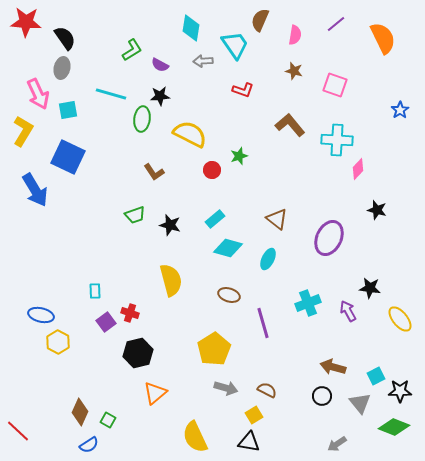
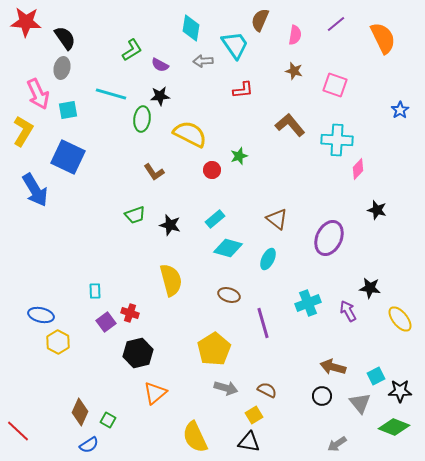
red L-shape at (243, 90): rotated 25 degrees counterclockwise
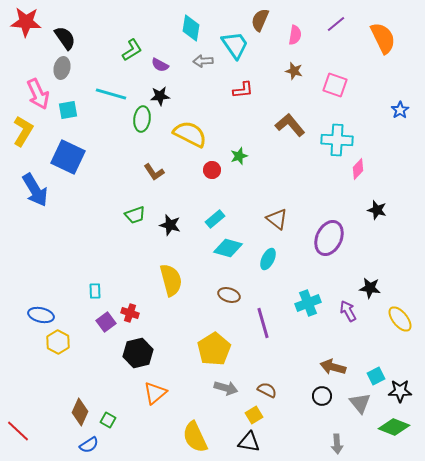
gray arrow at (337, 444): rotated 60 degrees counterclockwise
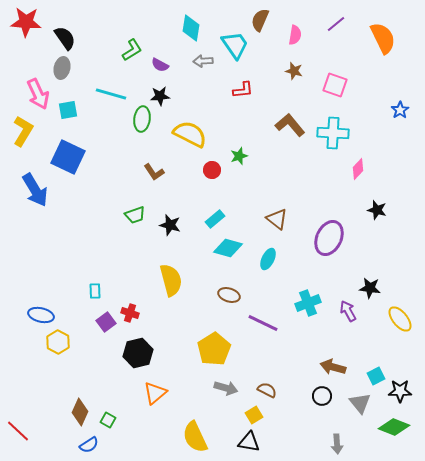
cyan cross at (337, 140): moved 4 px left, 7 px up
purple line at (263, 323): rotated 48 degrees counterclockwise
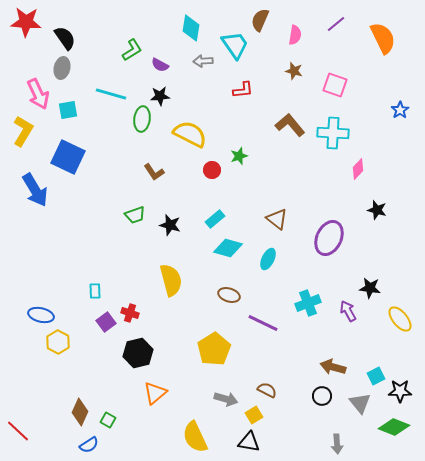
gray arrow at (226, 388): moved 11 px down
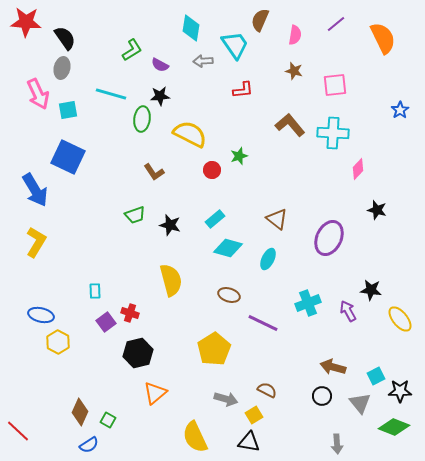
pink square at (335, 85): rotated 25 degrees counterclockwise
yellow L-shape at (23, 131): moved 13 px right, 111 px down
black star at (370, 288): moved 1 px right, 2 px down
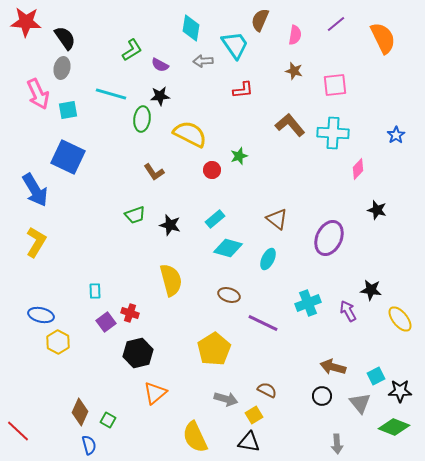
blue star at (400, 110): moved 4 px left, 25 px down
blue semicircle at (89, 445): rotated 72 degrees counterclockwise
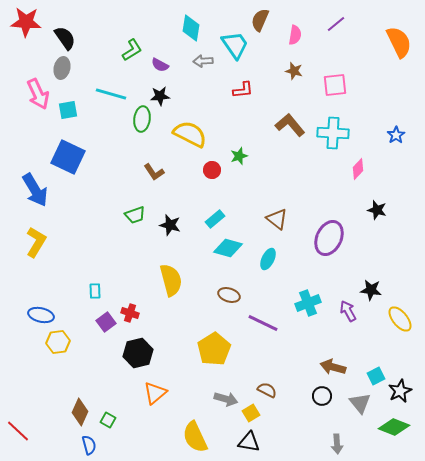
orange semicircle at (383, 38): moved 16 px right, 4 px down
yellow hexagon at (58, 342): rotated 25 degrees clockwise
black star at (400, 391): rotated 25 degrees counterclockwise
yellow square at (254, 415): moved 3 px left, 2 px up
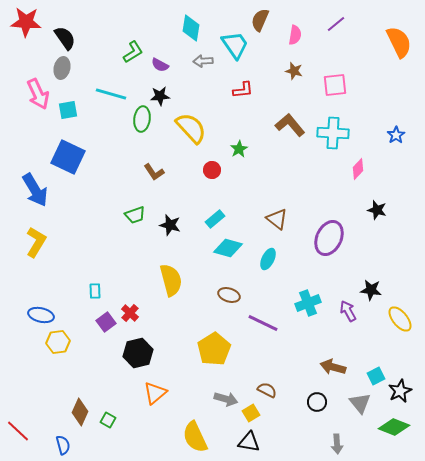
green L-shape at (132, 50): moved 1 px right, 2 px down
yellow semicircle at (190, 134): moved 1 px right, 6 px up; rotated 20 degrees clockwise
green star at (239, 156): moved 7 px up; rotated 12 degrees counterclockwise
red cross at (130, 313): rotated 24 degrees clockwise
black circle at (322, 396): moved 5 px left, 6 px down
blue semicircle at (89, 445): moved 26 px left
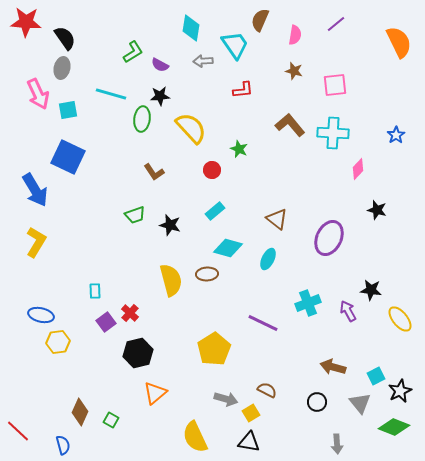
green star at (239, 149): rotated 18 degrees counterclockwise
cyan rectangle at (215, 219): moved 8 px up
brown ellipse at (229, 295): moved 22 px left, 21 px up; rotated 20 degrees counterclockwise
green square at (108, 420): moved 3 px right
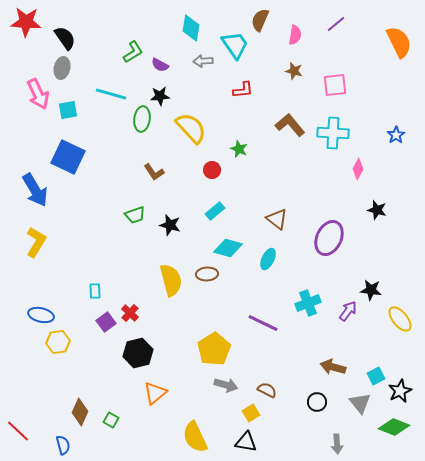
pink diamond at (358, 169): rotated 15 degrees counterclockwise
purple arrow at (348, 311): rotated 65 degrees clockwise
gray arrow at (226, 399): moved 14 px up
black triangle at (249, 442): moved 3 px left
